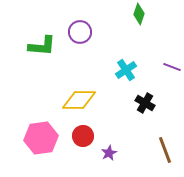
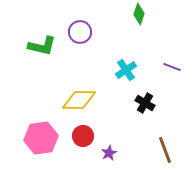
green L-shape: rotated 8 degrees clockwise
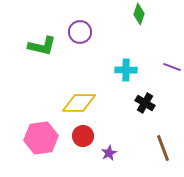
cyan cross: rotated 35 degrees clockwise
yellow diamond: moved 3 px down
brown line: moved 2 px left, 2 px up
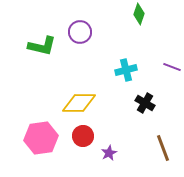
cyan cross: rotated 15 degrees counterclockwise
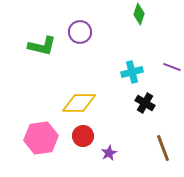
cyan cross: moved 6 px right, 2 px down
